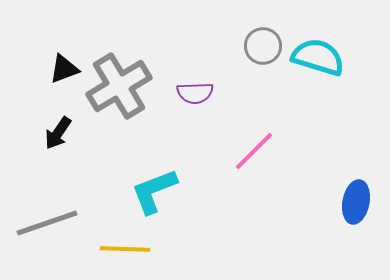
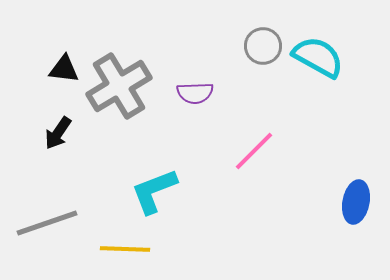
cyan semicircle: rotated 12 degrees clockwise
black triangle: rotated 28 degrees clockwise
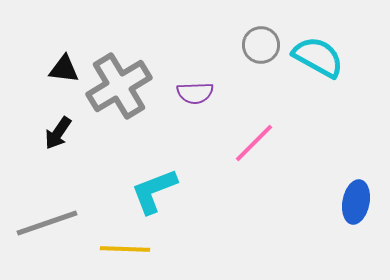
gray circle: moved 2 px left, 1 px up
pink line: moved 8 px up
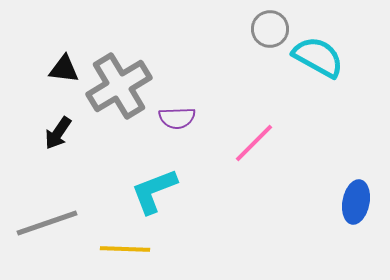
gray circle: moved 9 px right, 16 px up
purple semicircle: moved 18 px left, 25 px down
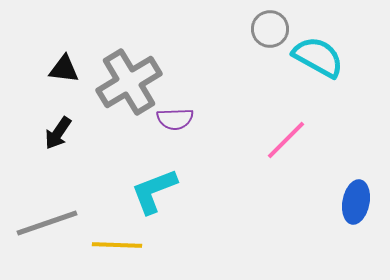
gray cross: moved 10 px right, 4 px up
purple semicircle: moved 2 px left, 1 px down
pink line: moved 32 px right, 3 px up
yellow line: moved 8 px left, 4 px up
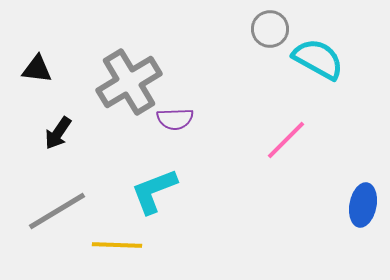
cyan semicircle: moved 2 px down
black triangle: moved 27 px left
blue ellipse: moved 7 px right, 3 px down
gray line: moved 10 px right, 12 px up; rotated 12 degrees counterclockwise
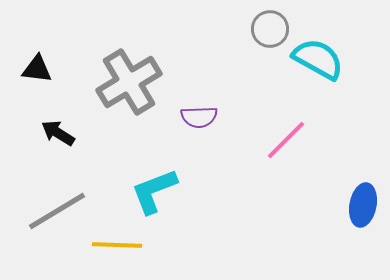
purple semicircle: moved 24 px right, 2 px up
black arrow: rotated 88 degrees clockwise
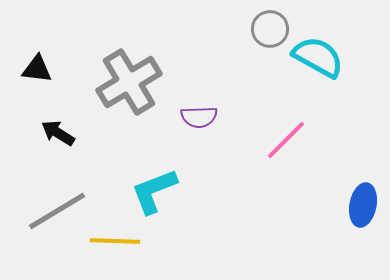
cyan semicircle: moved 2 px up
yellow line: moved 2 px left, 4 px up
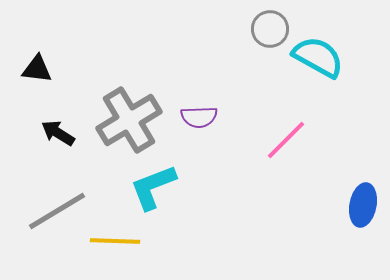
gray cross: moved 38 px down
cyan L-shape: moved 1 px left, 4 px up
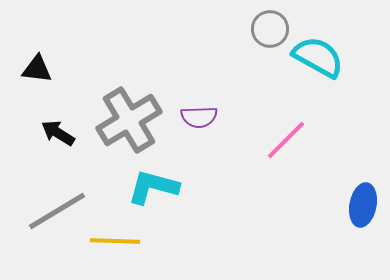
cyan L-shape: rotated 36 degrees clockwise
